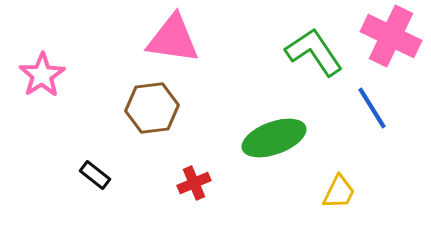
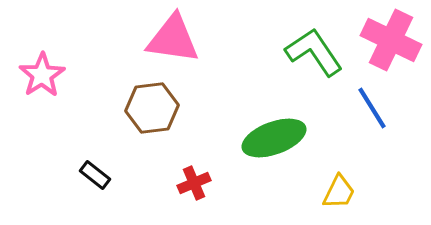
pink cross: moved 4 px down
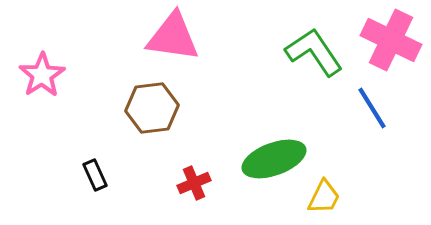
pink triangle: moved 2 px up
green ellipse: moved 21 px down
black rectangle: rotated 28 degrees clockwise
yellow trapezoid: moved 15 px left, 5 px down
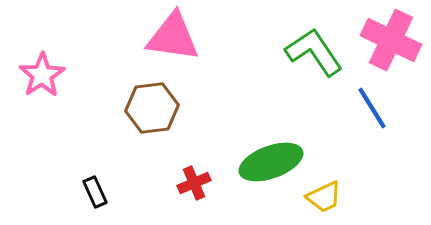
green ellipse: moved 3 px left, 3 px down
black rectangle: moved 17 px down
yellow trapezoid: rotated 39 degrees clockwise
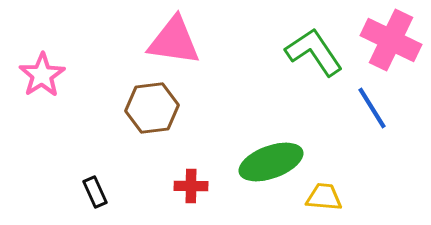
pink triangle: moved 1 px right, 4 px down
red cross: moved 3 px left, 3 px down; rotated 24 degrees clockwise
yellow trapezoid: rotated 150 degrees counterclockwise
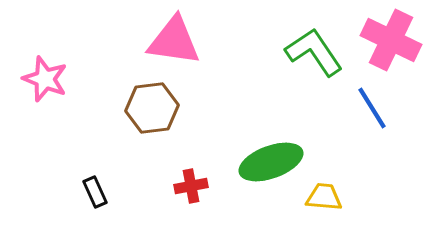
pink star: moved 3 px right, 4 px down; rotated 18 degrees counterclockwise
red cross: rotated 12 degrees counterclockwise
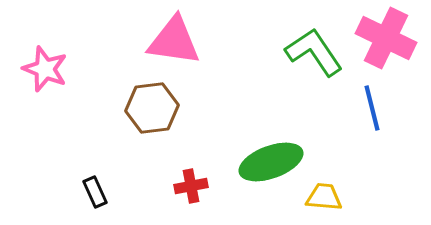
pink cross: moved 5 px left, 2 px up
pink star: moved 10 px up
blue line: rotated 18 degrees clockwise
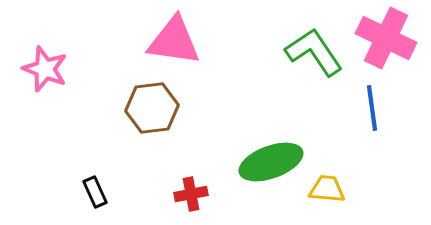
blue line: rotated 6 degrees clockwise
red cross: moved 8 px down
yellow trapezoid: moved 3 px right, 8 px up
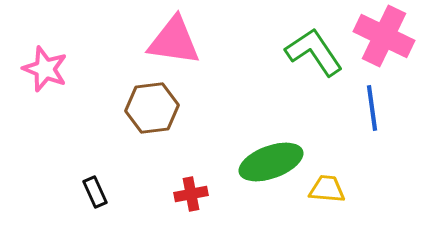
pink cross: moved 2 px left, 2 px up
